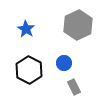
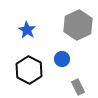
blue star: moved 1 px right, 1 px down
blue circle: moved 2 px left, 4 px up
gray rectangle: moved 4 px right
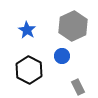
gray hexagon: moved 5 px left, 1 px down
blue circle: moved 3 px up
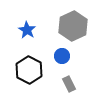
gray rectangle: moved 9 px left, 3 px up
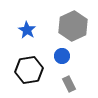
black hexagon: rotated 24 degrees clockwise
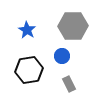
gray hexagon: rotated 24 degrees clockwise
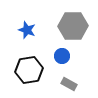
blue star: rotated 12 degrees counterclockwise
gray rectangle: rotated 35 degrees counterclockwise
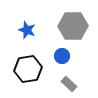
black hexagon: moved 1 px left, 1 px up
gray rectangle: rotated 14 degrees clockwise
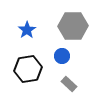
blue star: rotated 18 degrees clockwise
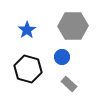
blue circle: moved 1 px down
black hexagon: rotated 24 degrees clockwise
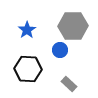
blue circle: moved 2 px left, 7 px up
black hexagon: rotated 12 degrees counterclockwise
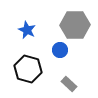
gray hexagon: moved 2 px right, 1 px up
blue star: rotated 12 degrees counterclockwise
black hexagon: rotated 12 degrees clockwise
